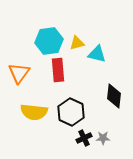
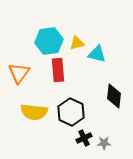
gray star: moved 1 px right, 5 px down
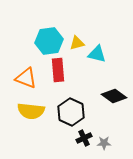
orange triangle: moved 7 px right, 5 px down; rotated 45 degrees counterclockwise
black diamond: rotated 60 degrees counterclockwise
yellow semicircle: moved 3 px left, 1 px up
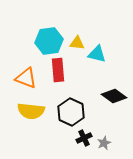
yellow triangle: rotated 21 degrees clockwise
gray star: rotated 24 degrees counterclockwise
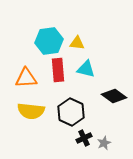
cyan triangle: moved 11 px left, 15 px down
orange triangle: rotated 25 degrees counterclockwise
